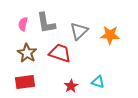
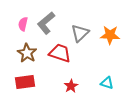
gray L-shape: rotated 60 degrees clockwise
gray triangle: moved 1 px right, 2 px down
cyan triangle: moved 9 px right, 1 px down
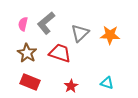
red rectangle: moved 5 px right; rotated 30 degrees clockwise
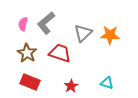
gray triangle: moved 3 px right
